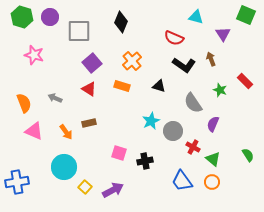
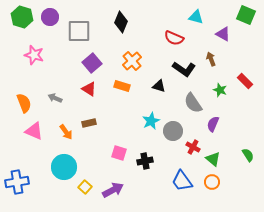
purple triangle: rotated 28 degrees counterclockwise
black L-shape: moved 4 px down
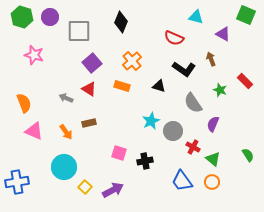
gray arrow: moved 11 px right
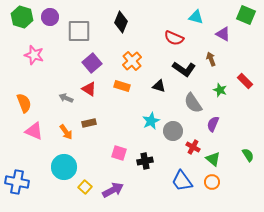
blue cross: rotated 20 degrees clockwise
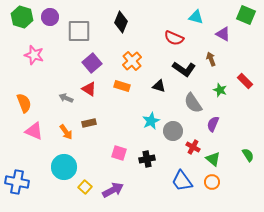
black cross: moved 2 px right, 2 px up
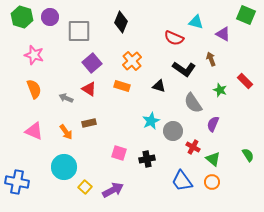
cyan triangle: moved 5 px down
orange semicircle: moved 10 px right, 14 px up
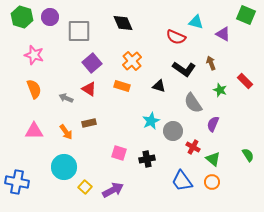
black diamond: moved 2 px right, 1 px down; rotated 45 degrees counterclockwise
red semicircle: moved 2 px right, 1 px up
brown arrow: moved 4 px down
pink triangle: rotated 24 degrees counterclockwise
